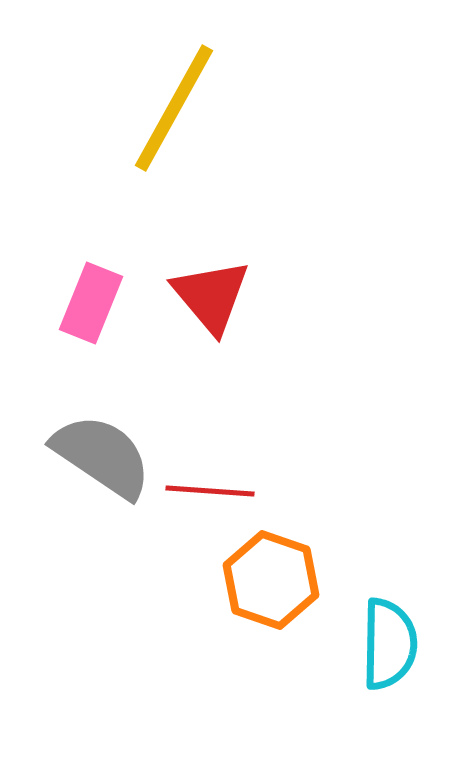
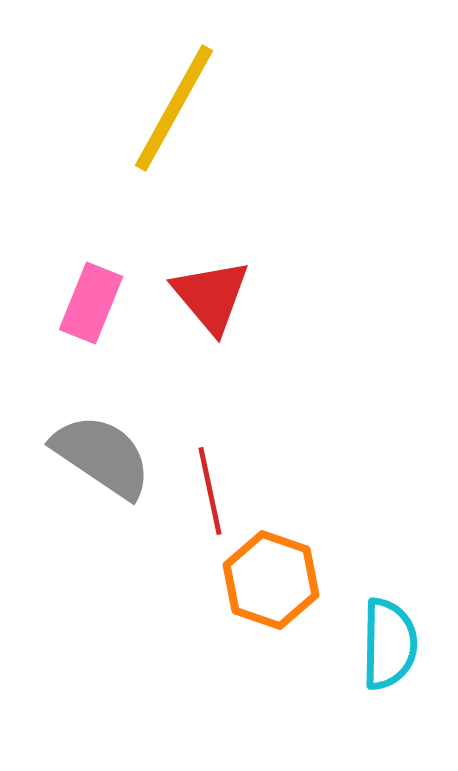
red line: rotated 74 degrees clockwise
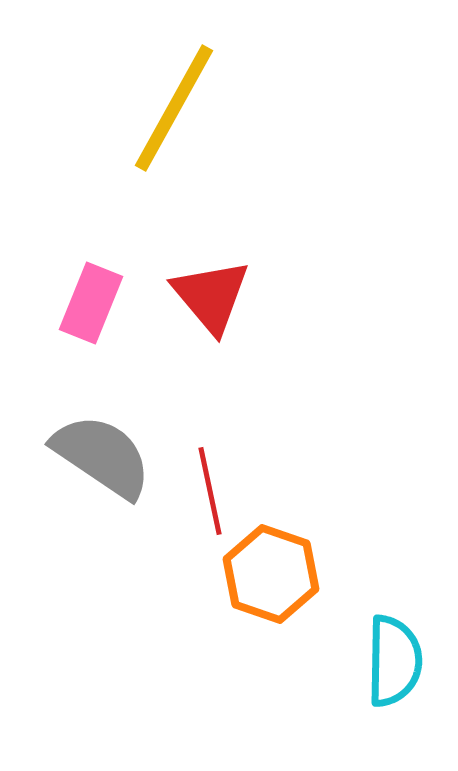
orange hexagon: moved 6 px up
cyan semicircle: moved 5 px right, 17 px down
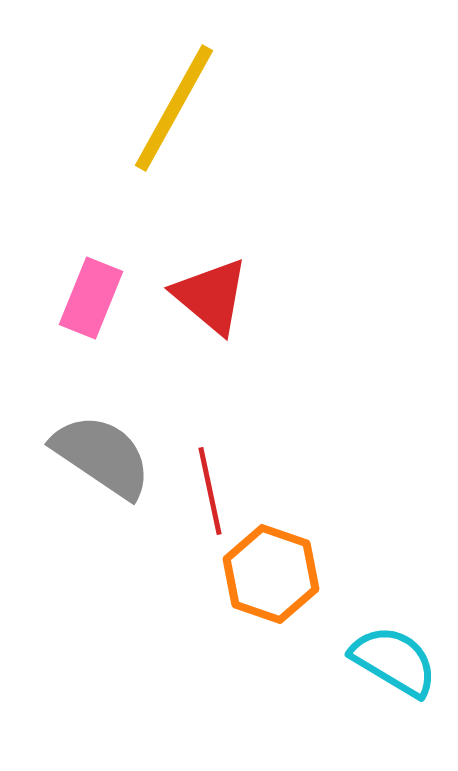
red triangle: rotated 10 degrees counterclockwise
pink rectangle: moved 5 px up
cyan semicircle: rotated 60 degrees counterclockwise
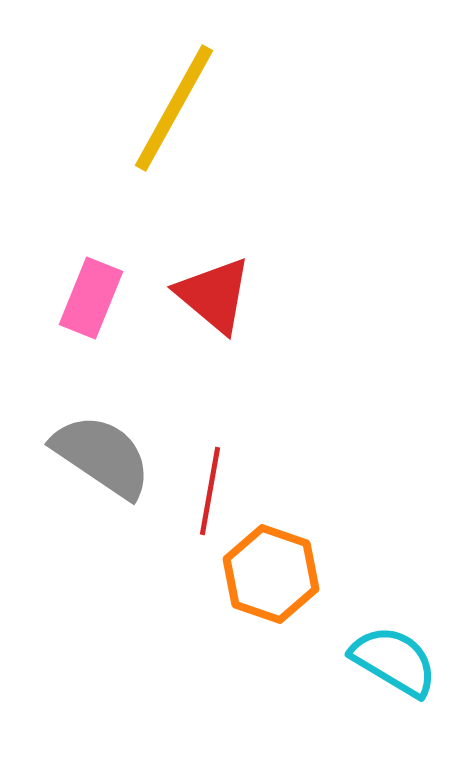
red triangle: moved 3 px right, 1 px up
red line: rotated 22 degrees clockwise
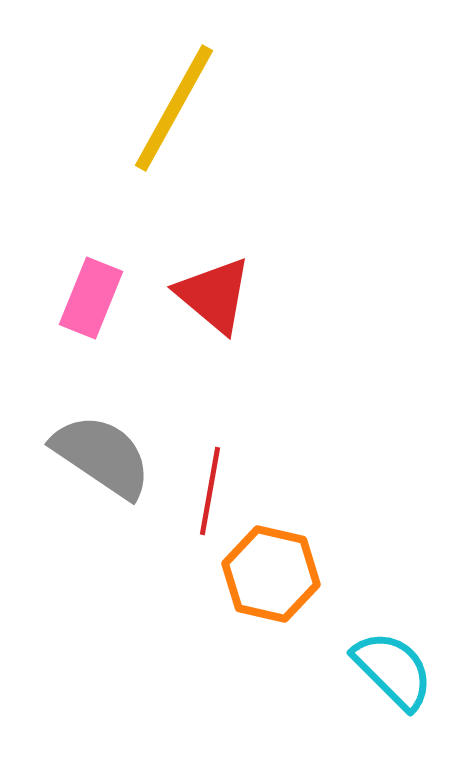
orange hexagon: rotated 6 degrees counterclockwise
cyan semicircle: moved 1 px left, 9 px down; rotated 14 degrees clockwise
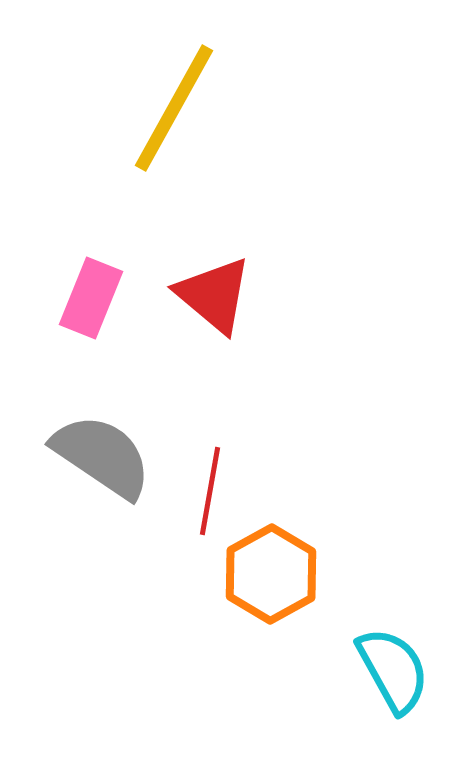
orange hexagon: rotated 18 degrees clockwise
cyan semicircle: rotated 16 degrees clockwise
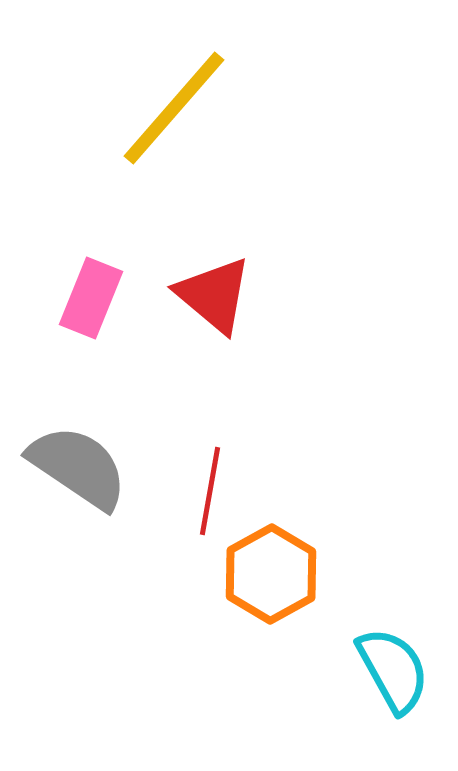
yellow line: rotated 12 degrees clockwise
gray semicircle: moved 24 px left, 11 px down
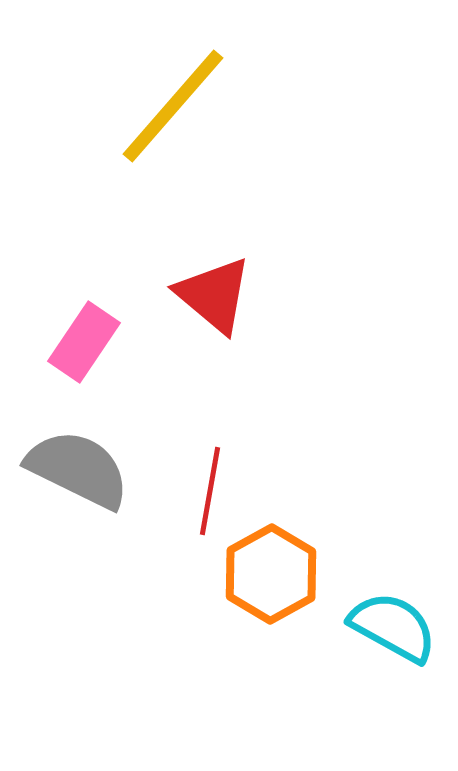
yellow line: moved 1 px left, 2 px up
pink rectangle: moved 7 px left, 44 px down; rotated 12 degrees clockwise
gray semicircle: moved 2 px down; rotated 8 degrees counterclockwise
cyan semicircle: moved 43 px up; rotated 32 degrees counterclockwise
